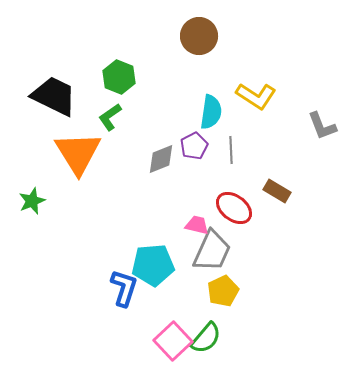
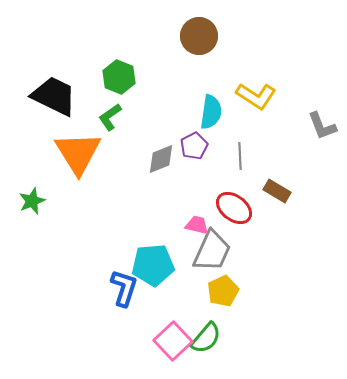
gray line: moved 9 px right, 6 px down
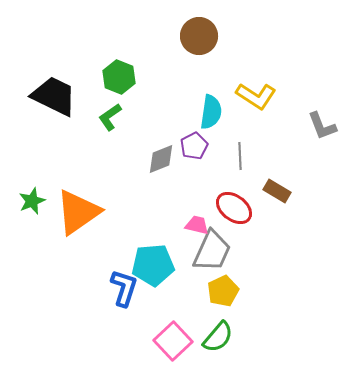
orange triangle: moved 59 px down; rotated 27 degrees clockwise
green semicircle: moved 12 px right, 1 px up
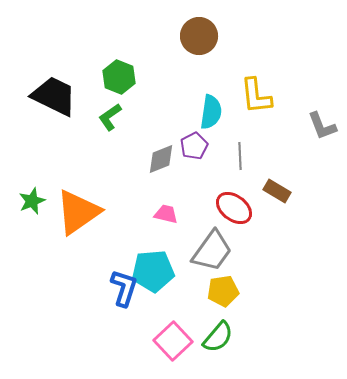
yellow L-shape: rotated 51 degrees clockwise
pink trapezoid: moved 31 px left, 11 px up
gray trapezoid: rotated 12 degrees clockwise
cyan pentagon: moved 6 px down
yellow pentagon: rotated 16 degrees clockwise
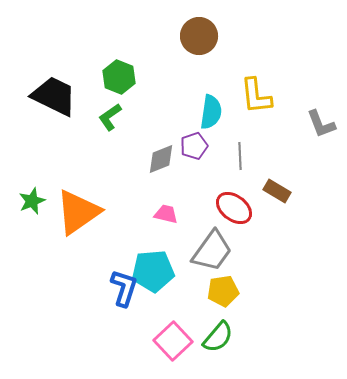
gray L-shape: moved 1 px left, 2 px up
purple pentagon: rotated 8 degrees clockwise
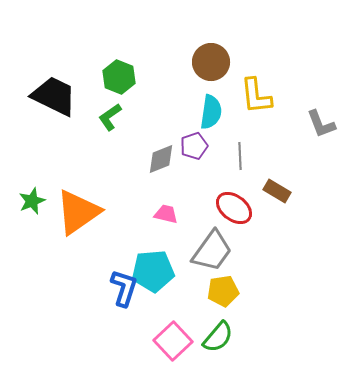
brown circle: moved 12 px right, 26 px down
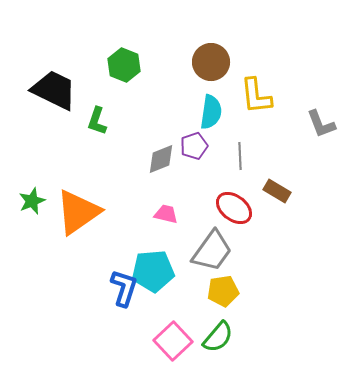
green hexagon: moved 5 px right, 12 px up
black trapezoid: moved 6 px up
green L-shape: moved 13 px left, 4 px down; rotated 36 degrees counterclockwise
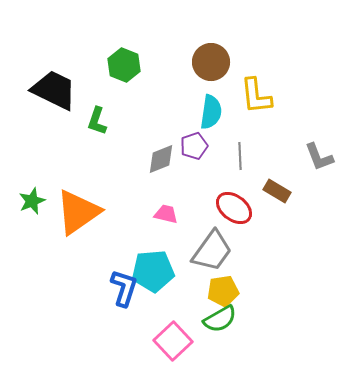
gray L-shape: moved 2 px left, 33 px down
green semicircle: moved 2 px right, 18 px up; rotated 20 degrees clockwise
